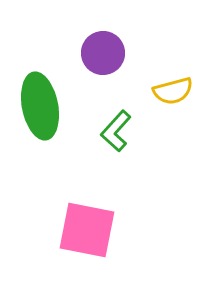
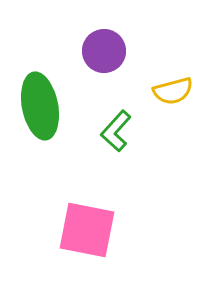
purple circle: moved 1 px right, 2 px up
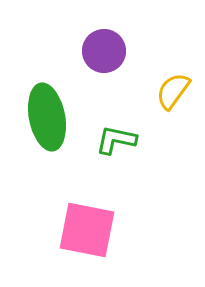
yellow semicircle: rotated 141 degrees clockwise
green ellipse: moved 7 px right, 11 px down
green L-shape: moved 9 px down; rotated 60 degrees clockwise
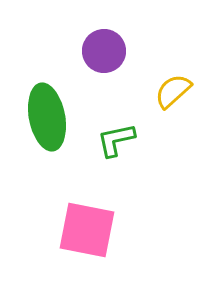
yellow semicircle: rotated 12 degrees clockwise
green L-shape: rotated 24 degrees counterclockwise
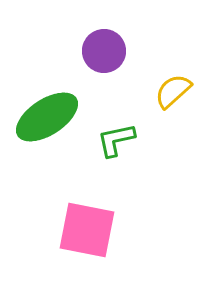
green ellipse: rotated 68 degrees clockwise
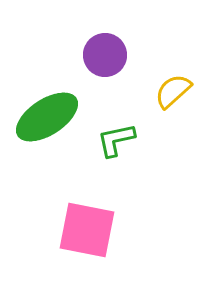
purple circle: moved 1 px right, 4 px down
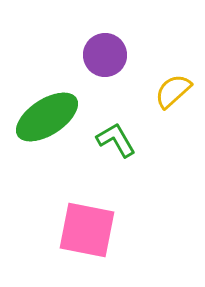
green L-shape: rotated 72 degrees clockwise
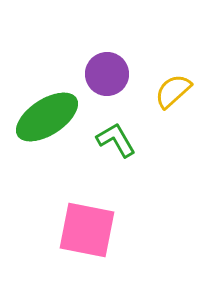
purple circle: moved 2 px right, 19 px down
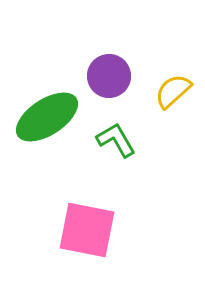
purple circle: moved 2 px right, 2 px down
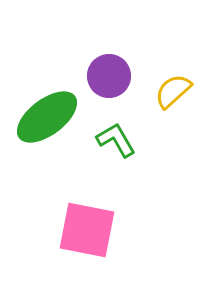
green ellipse: rotated 4 degrees counterclockwise
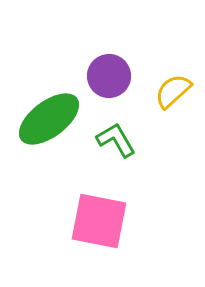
green ellipse: moved 2 px right, 2 px down
pink square: moved 12 px right, 9 px up
